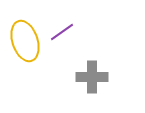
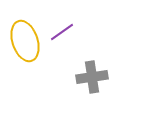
gray cross: rotated 8 degrees counterclockwise
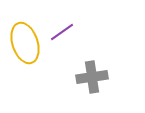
yellow ellipse: moved 2 px down
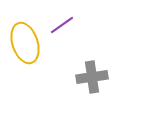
purple line: moved 7 px up
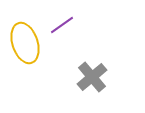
gray cross: rotated 32 degrees counterclockwise
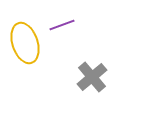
purple line: rotated 15 degrees clockwise
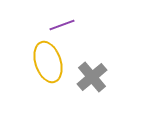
yellow ellipse: moved 23 px right, 19 px down
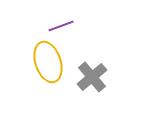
purple line: moved 1 px left, 1 px down
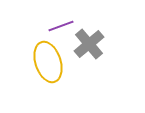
gray cross: moved 3 px left, 33 px up
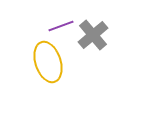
gray cross: moved 4 px right, 9 px up
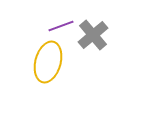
yellow ellipse: rotated 33 degrees clockwise
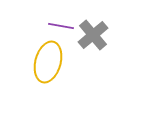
purple line: rotated 30 degrees clockwise
